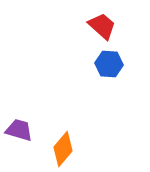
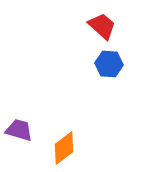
orange diamond: moved 1 px right, 1 px up; rotated 12 degrees clockwise
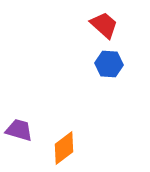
red trapezoid: moved 2 px right, 1 px up
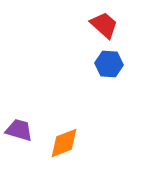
orange diamond: moved 5 px up; rotated 16 degrees clockwise
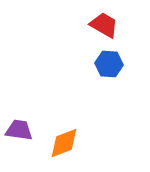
red trapezoid: rotated 12 degrees counterclockwise
purple trapezoid: rotated 8 degrees counterclockwise
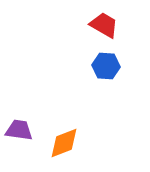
blue hexagon: moved 3 px left, 2 px down
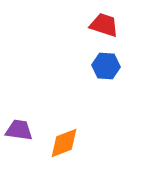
red trapezoid: rotated 12 degrees counterclockwise
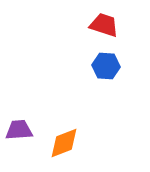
purple trapezoid: rotated 12 degrees counterclockwise
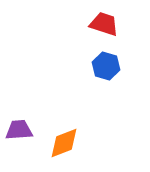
red trapezoid: moved 1 px up
blue hexagon: rotated 12 degrees clockwise
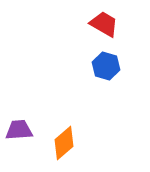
red trapezoid: rotated 12 degrees clockwise
orange diamond: rotated 20 degrees counterclockwise
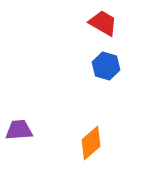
red trapezoid: moved 1 px left, 1 px up
orange diamond: moved 27 px right
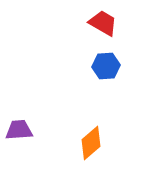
blue hexagon: rotated 20 degrees counterclockwise
